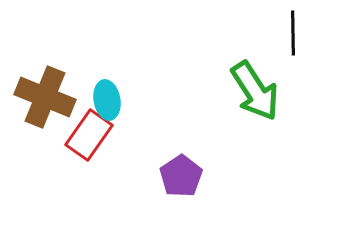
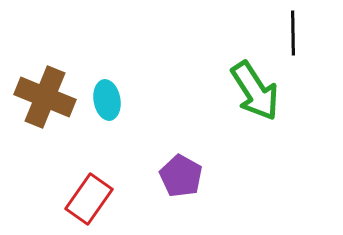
red rectangle: moved 64 px down
purple pentagon: rotated 9 degrees counterclockwise
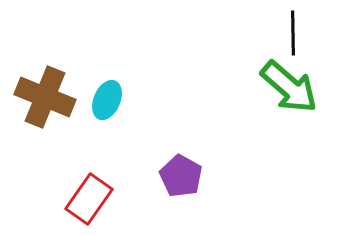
green arrow: moved 34 px right, 4 px up; rotated 16 degrees counterclockwise
cyan ellipse: rotated 33 degrees clockwise
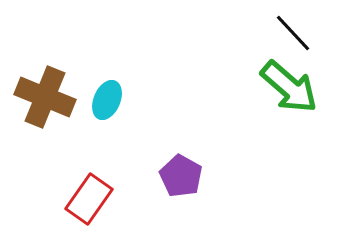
black line: rotated 42 degrees counterclockwise
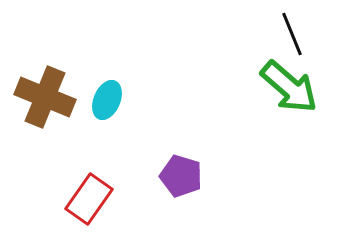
black line: moved 1 px left, 1 px down; rotated 21 degrees clockwise
purple pentagon: rotated 12 degrees counterclockwise
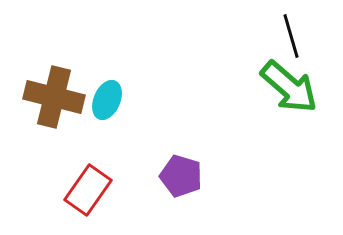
black line: moved 1 px left, 2 px down; rotated 6 degrees clockwise
brown cross: moved 9 px right; rotated 8 degrees counterclockwise
red rectangle: moved 1 px left, 9 px up
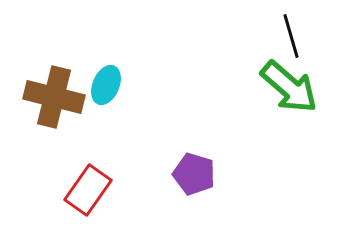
cyan ellipse: moved 1 px left, 15 px up
purple pentagon: moved 13 px right, 2 px up
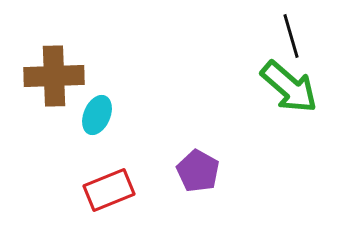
cyan ellipse: moved 9 px left, 30 px down
brown cross: moved 21 px up; rotated 16 degrees counterclockwise
purple pentagon: moved 4 px right, 3 px up; rotated 12 degrees clockwise
red rectangle: moved 21 px right; rotated 33 degrees clockwise
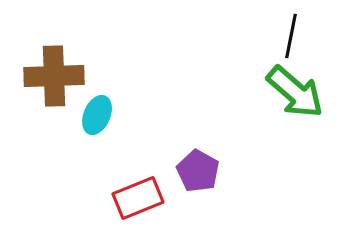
black line: rotated 27 degrees clockwise
green arrow: moved 6 px right, 5 px down
red rectangle: moved 29 px right, 8 px down
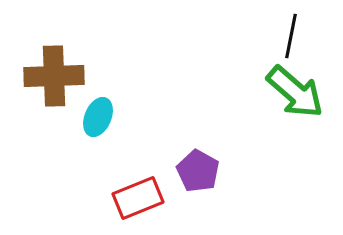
cyan ellipse: moved 1 px right, 2 px down
